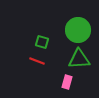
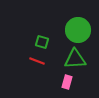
green triangle: moved 4 px left
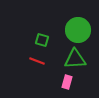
green square: moved 2 px up
